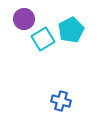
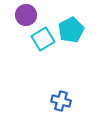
purple circle: moved 2 px right, 4 px up
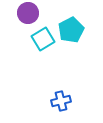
purple circle: moved 2 px right, 2 px up
blue cross: rotated 30 degrees counterclockwise
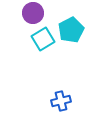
purple circle: moved 5 px right
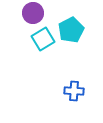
blue cross: moved 13 px right, 10 px up; rotated 18 degrees clockwise
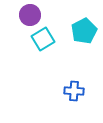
purple circle: moved 3 px left, 2 px down
cyan pentagon: moved 13 px right, 1 px down
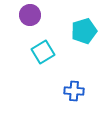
cyan pentagon: rotated 10 degrees clockwise
cyan square: moved 13 px down
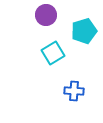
purple circle: moved 16 px right
cyan square: moved 10 px right, 1 px down
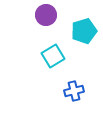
cyan square: moved 3 px down
blue cross: rotated 18 degrees counterclockwise
